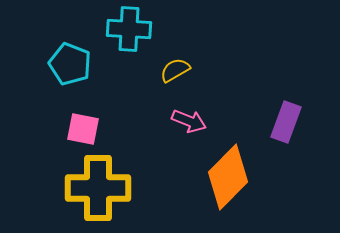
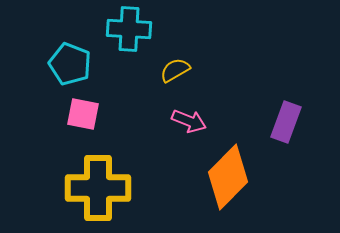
pink square: moved 15 px up
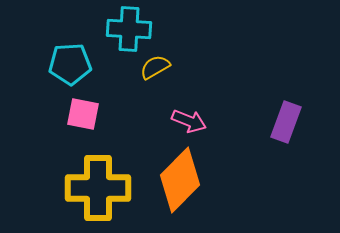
cyan pentagon: rotated 24 degrees counterclockwise
yellow semicircle: moved 20 px left, 3 px up
orange diamond: moved 48 px left, 3 px down
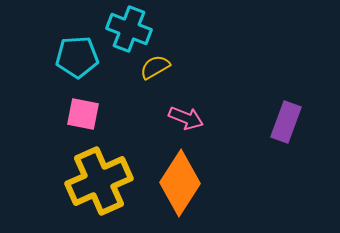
cyan cross: rotated 18 degrees clockwise
cyan pentagon: moved 7 px right, 7 px up
pink arrow: moved 3 px left, 3 px up
orange diamond: moved 3 px down; rotated 12 degrees counterclockwise
yellow cross: moved 1 px right, 7 px up; rotated 24 degrees counterclockwise
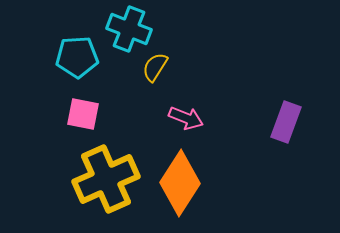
yellow semicircle: rotated 28 degrees counterclockwise
yellow cross: moved 7 px right, 2 px up
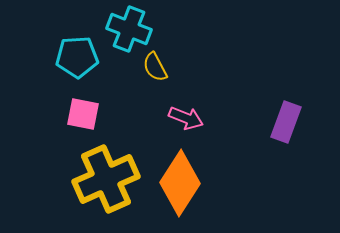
yellow semicircle: rotated 60 degrees counterclockwise
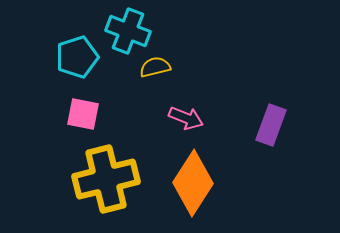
cyan cross: moved 1 px left, 2 px down
cyan pentagon: rotated 15 degrees counterclockwise
yellow semicircle: rotated 104 degrees clockwise
purple rectangle: moved 15 px left, 3 px down
yellow cross: rotated 10 degrees clockwise
orange diamond: moved 13 px right
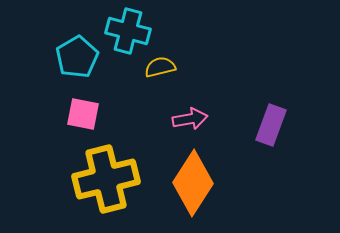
cyan cross: rotated 6 degrees counterclockwise
cyan pentagon: rotated 12 degrees counterclockwise
yellow semicircle: moved 5 px right
pink arrow: moved 4 px right, 1 px down; rotated 32 degrees counterclockwise
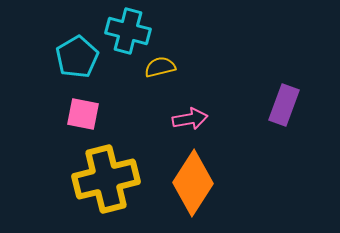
purple rectangle: moved 13 px right, 20 px up
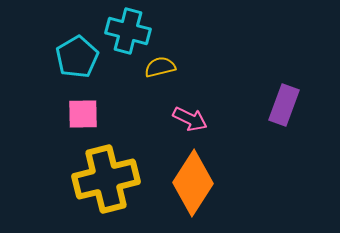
pink square: rotated 12 degrees counterclockwise
pink arrow: rotated 36 degrees clockwise
